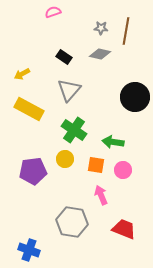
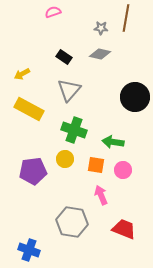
brown line: moved 13 px up
green cross: rotated 15 degrees counterclockwise
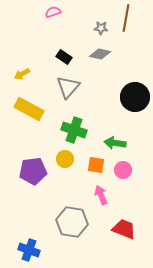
gray triangle: moved 1 px left, 3 px up
green arrow: moved 2 px right, 1 px down
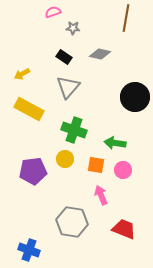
gray star: moved 28 px left
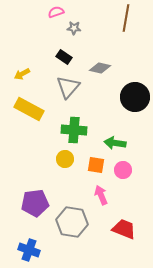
pink semicircle: moved 3 px right
gray star: moved 1 px right
gray diamond: moved 14 px down
green cross: rotated 15 degrees counterclockwise
purple pentagon: moved 2 px right, 32 px down
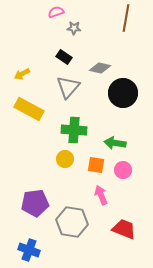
black circle: moved 12 px left, 4 px up
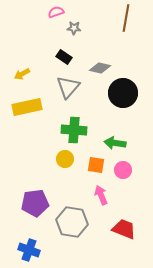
yellow rectangle: moved 2 px left, 2 px up; rotated 40 degrees counterclockwise
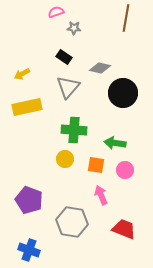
pink circle: moved 2 px right
purple pentagon: moved 6 px left, 3 px up; rotated 28 degrees clockwise
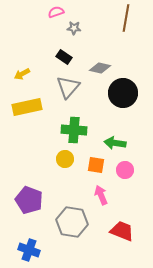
red trapezoid: moved 2 px left, 2 px down
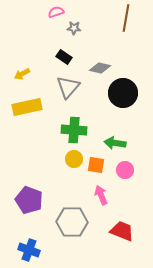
yellow circle: moved 9 px right
gray hexagon: rotated 8 degrees counterclockwise
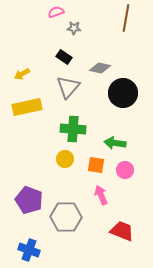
green cross: moved 1 px left, 1 px up
yellow circle: moved 9 px left
gray hexagon: moved 6 px left, 5 px up
